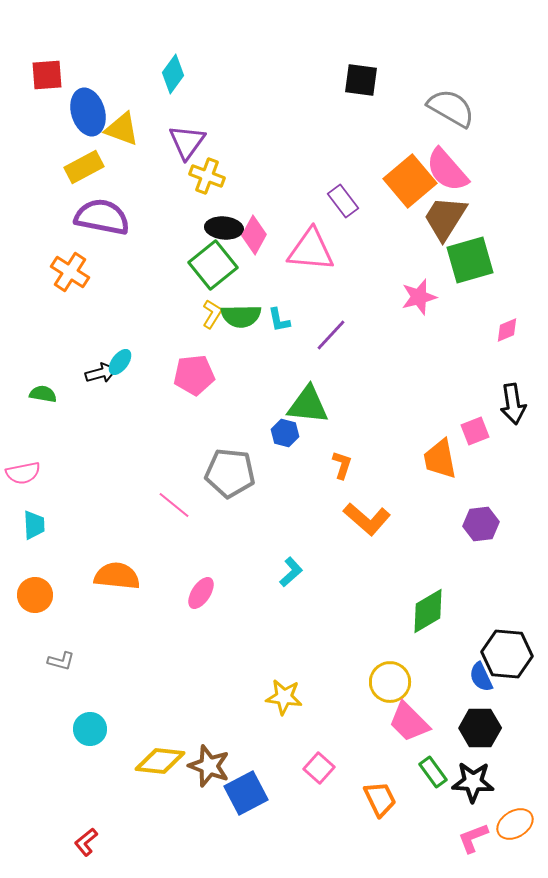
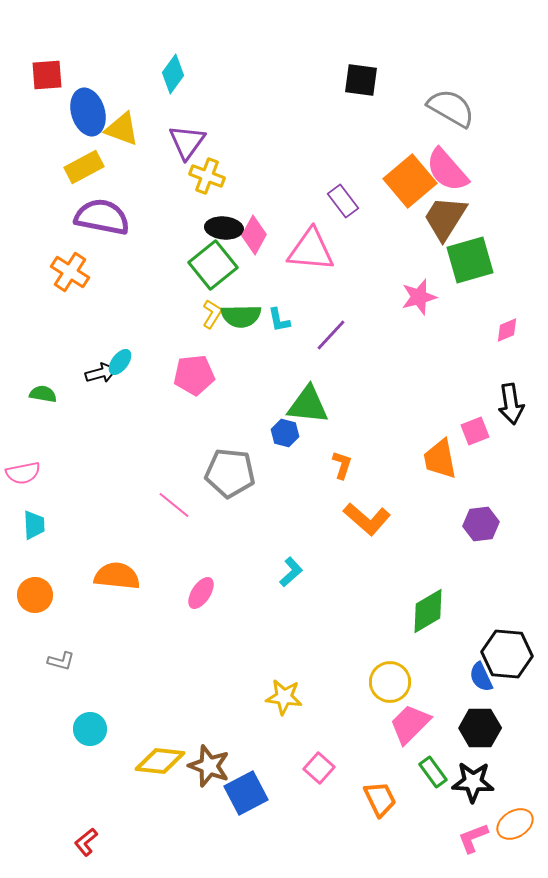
black arrow at (513, 404): moved 2 px left
pink trapezoid at (409, 722): moved 1 px right, 2 px down; rotated 90 degrees clockwise
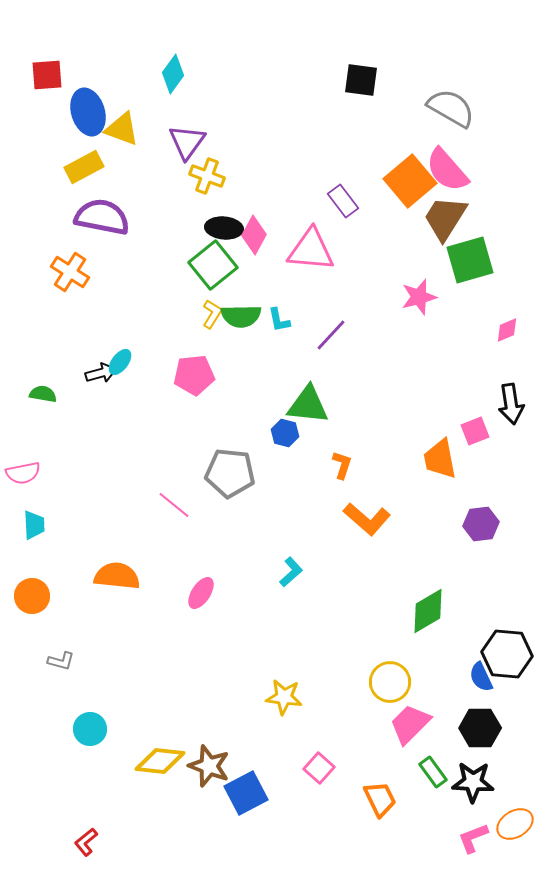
orange circle at (35, 595): moved 3 px left, 1 px down
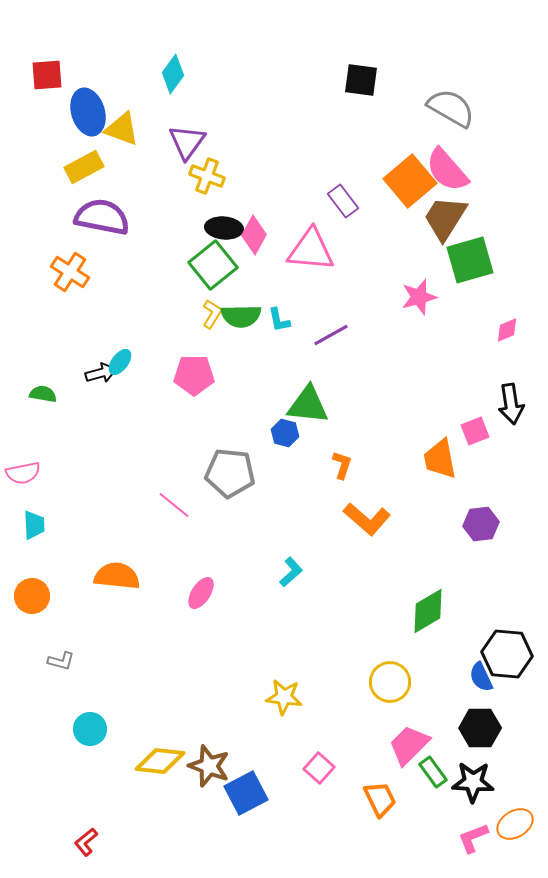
purple line at (331, 335): rotated 18 degrees clockwise
pink pentagon at (194, 375): rotated 6 degrees clockwise
pink trapezoid at (410, 724): moved 1 px left, 21 px down
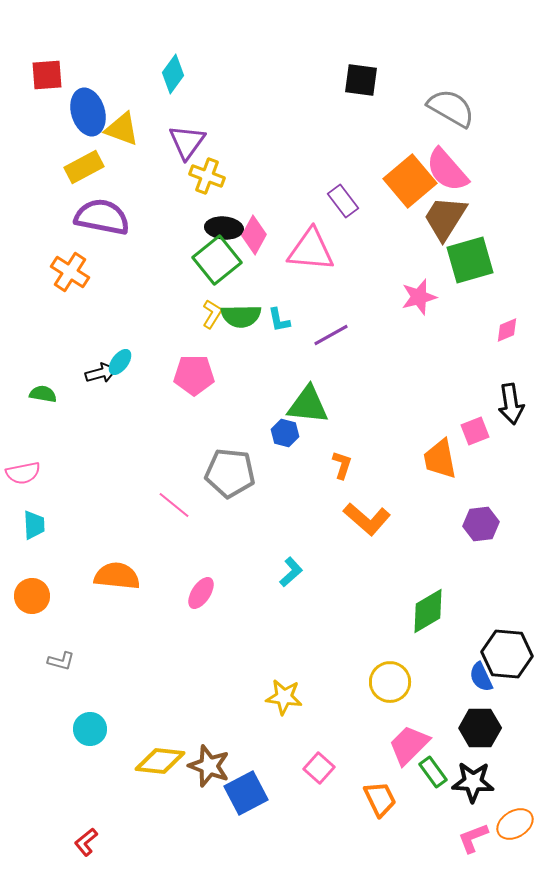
green square at (213, 265): moved 4 px right, 5 px up
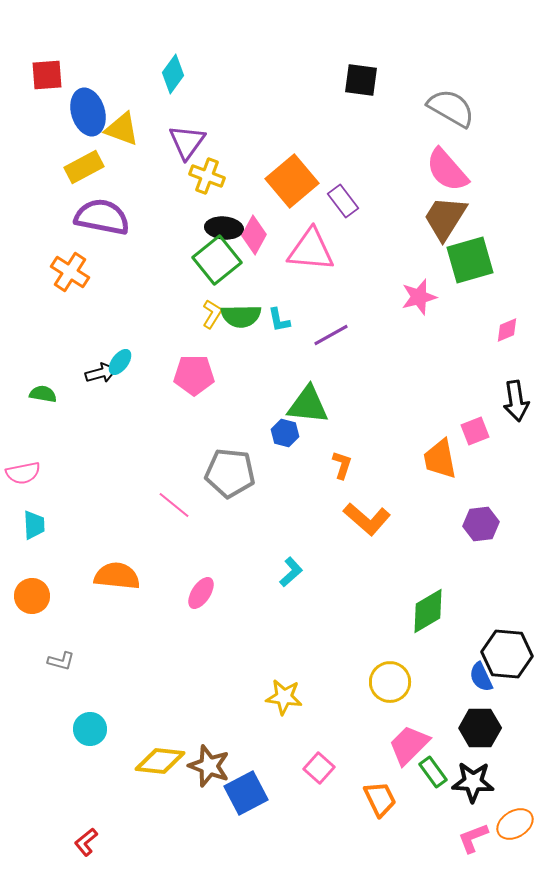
orange square at (410, 181): moved 118 px left
black arrow at (511, 404): moved 5 px right, 3 px up
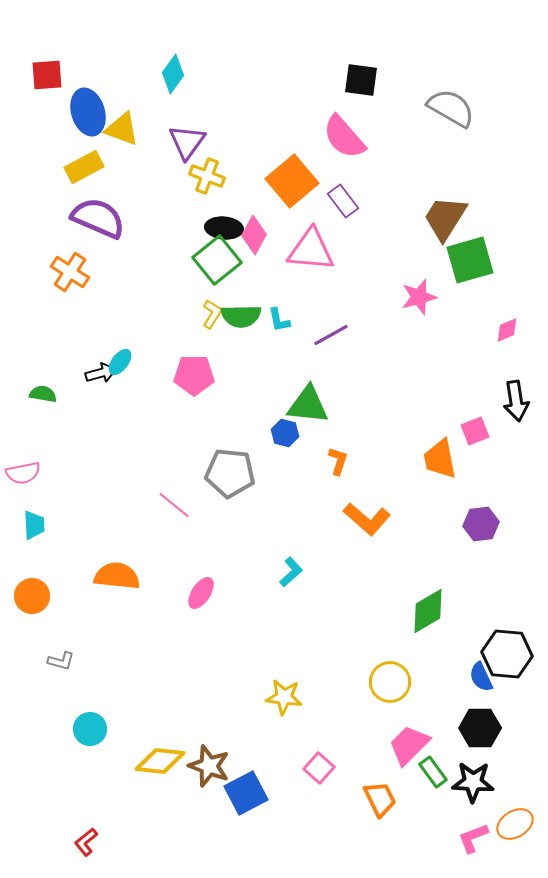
pink semicircle at (447, 170): moved 103 px left, 33 px up
purple semicircle at (102, 217): moved 4 px left, 1 px down; rotated 12 degrees clockwise
orange L-shape at (342, 465): moved 4 px left, 4 px up
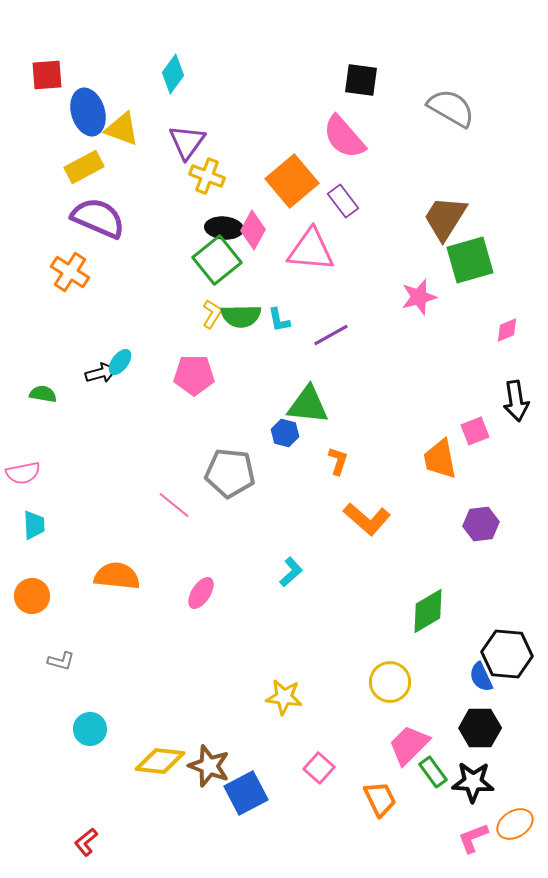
pink diamond at (254, 235): moved 1 px left, 5 px up
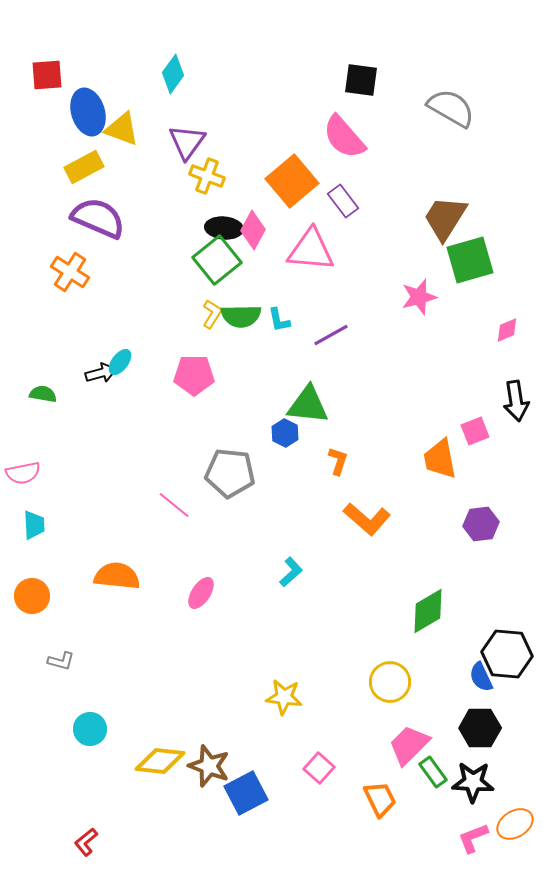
blue hexagon at (285, 433): rotated 12 degrees clockwise
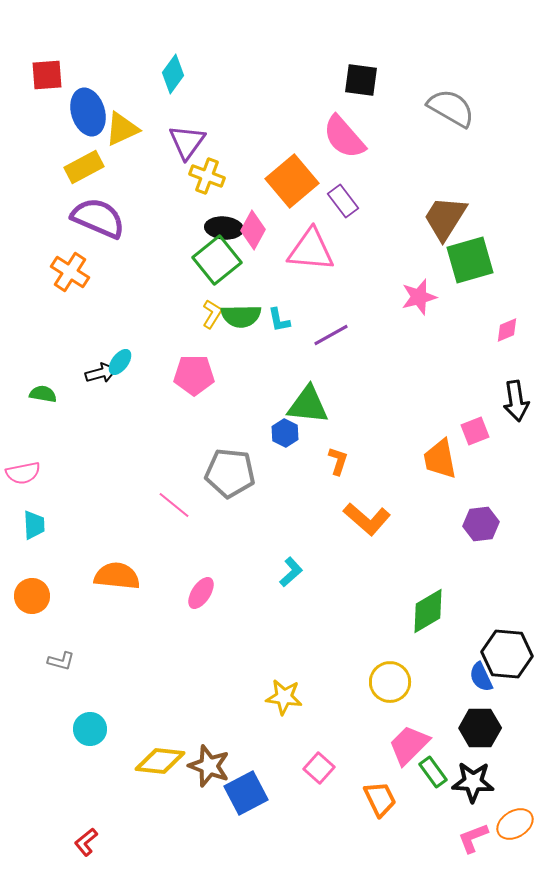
yellow triangle at (122, 129): rotated 45 degrees counterclockwise
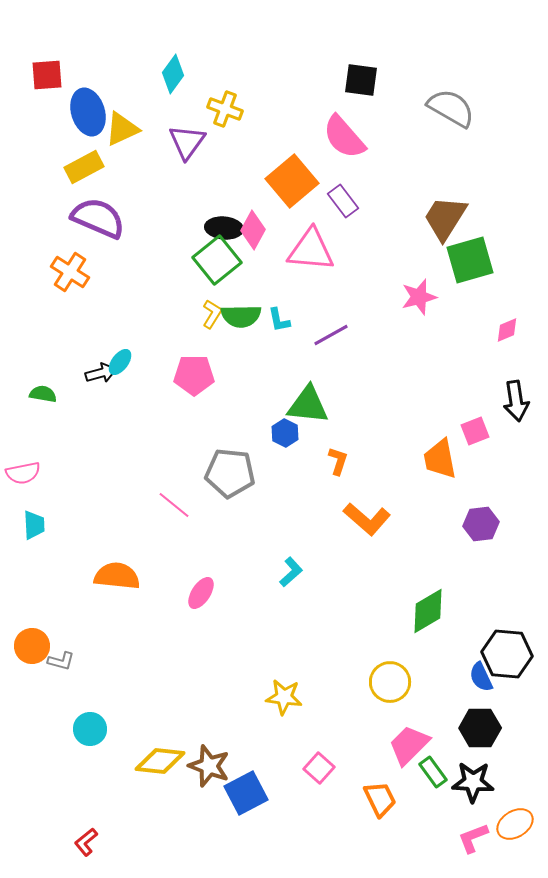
yellow cross at (207, 176): moved 18 px right, 67 px up
orange circle at (32, 596): moved 50 px down
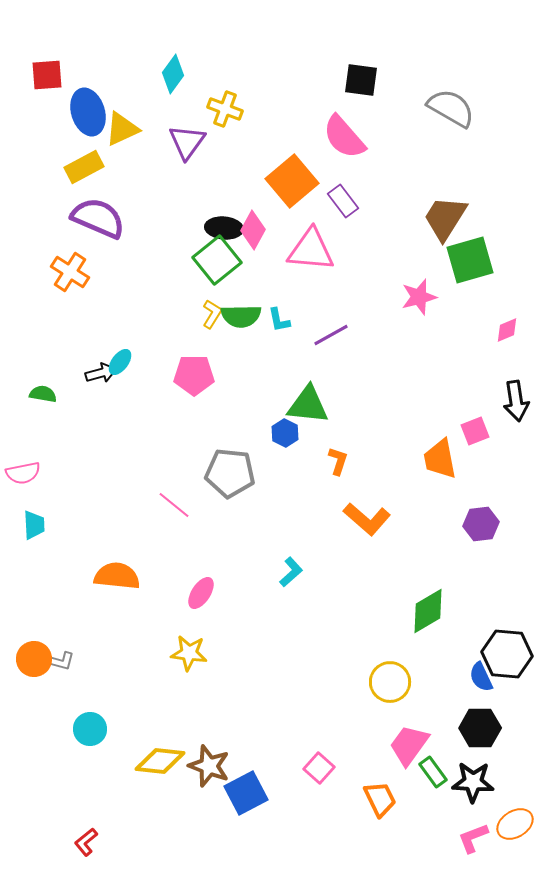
orange circle at (32, 646): moved 2 px right, 13 px down
yellow star at (284, 697): moved 95 px left, 44 px up
pink trapezoid at (409, 745): rotated 9 degrees counterclockwise
